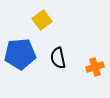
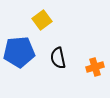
blue pentagon: moved 1 px left, 2 px up
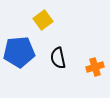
yellow square: moved 1 px right
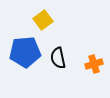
blue pentagon: moved 6 px right
orange cross: moved 1 px left, 3 px up
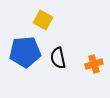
yellow square: rotated 24 degrees counterclockwise
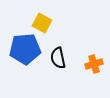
yellow square: moved 1 px left, 3 px down
blue pentagon: moved 3 px up
